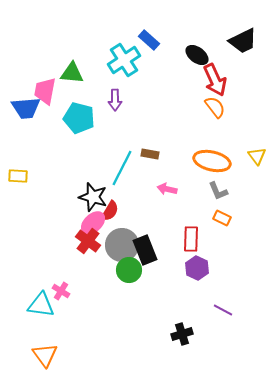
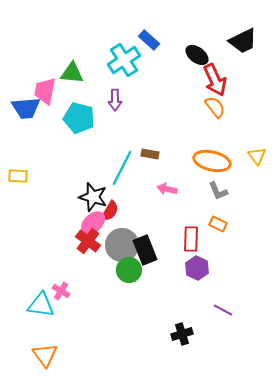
orange rectangle: moved 4 px left, 6 px down
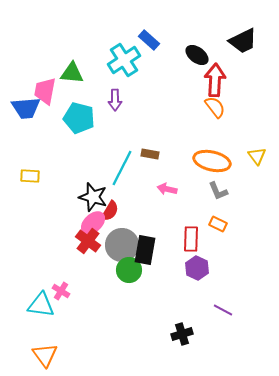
red arrow: rotated 152 degrees counterclockwise
yellow rectangle: moved 12 px right
black rectangle: rotated 32 degrees clockwise
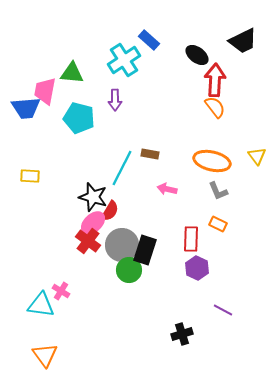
black rectangle: rotated 8 degrees clockwise
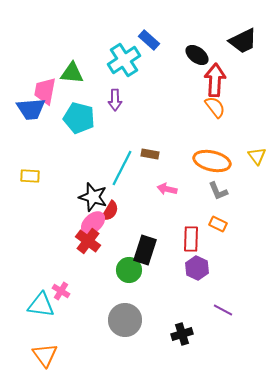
blue trapezoid: moved 5 px right, 1 px down
gray circle: moved 3 px right, 75 px down
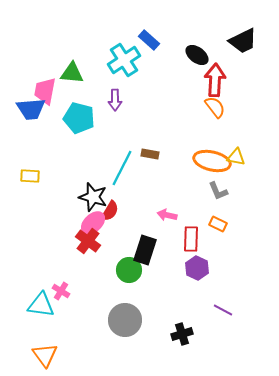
yellow triangle: moved 21 px left, 1 px down; rotated 42 degrees counterclockwise
pink arrow: moved 26 px down
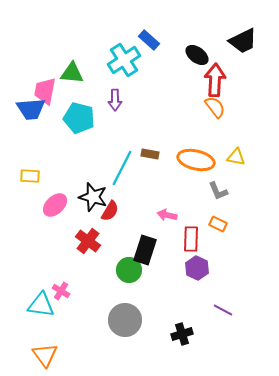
orange ellipse: moved 16 px left, 1 px up
pink ellipse: moved 38 px left, 18 px up
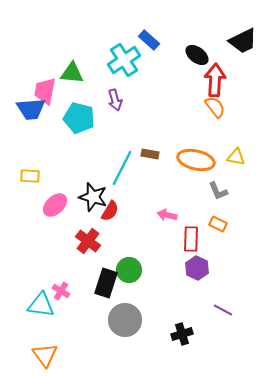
purple arrow: rotated 15 degrees counterclockwise
black rectangle: moved 39 px left, 33 px down
